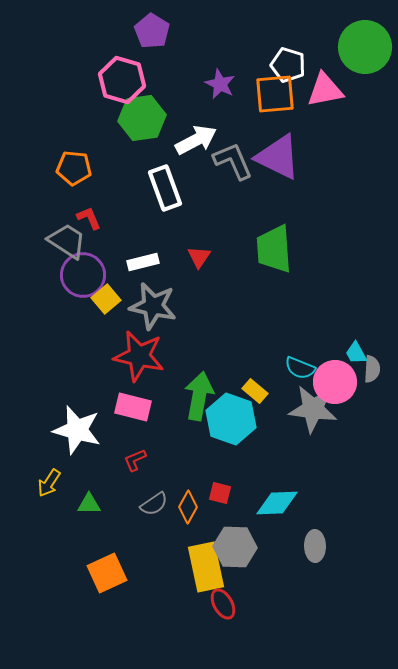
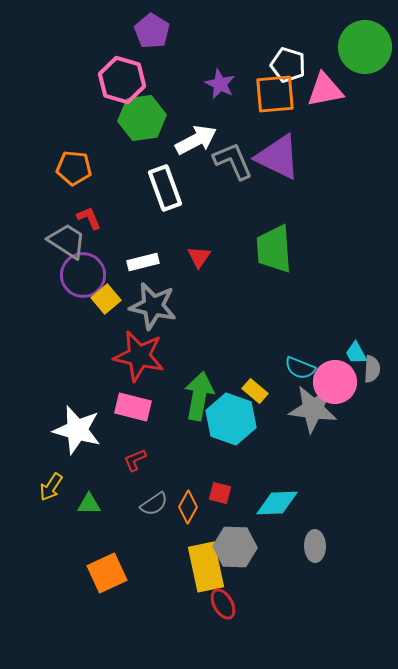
yellow arrow at (49, 483): moved 2 px right, 4 px down
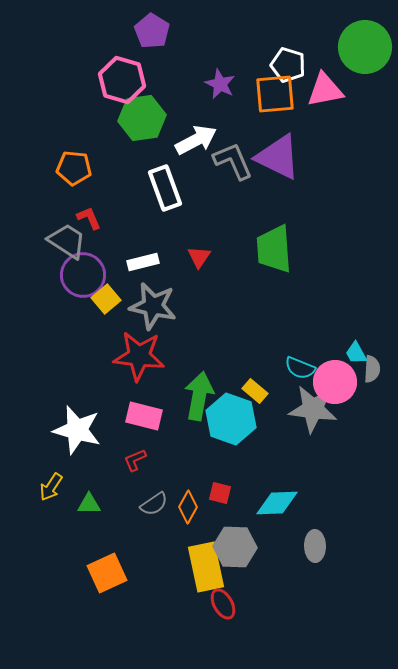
red star at (139, 356): rotated 6 degrees counterclockwise
pink rectangle at (133, 407): moved 11 px right, 9 px down
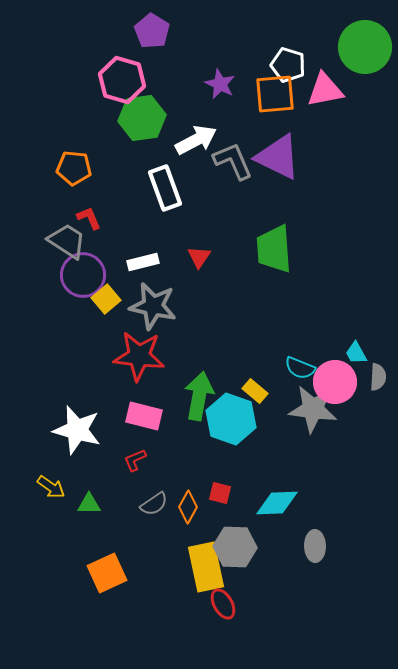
gray semicircle at (372, 369): moved 6 px right, 8 px down
yellow arrow at (51, 487): rotated 88 degrees counterclockwise
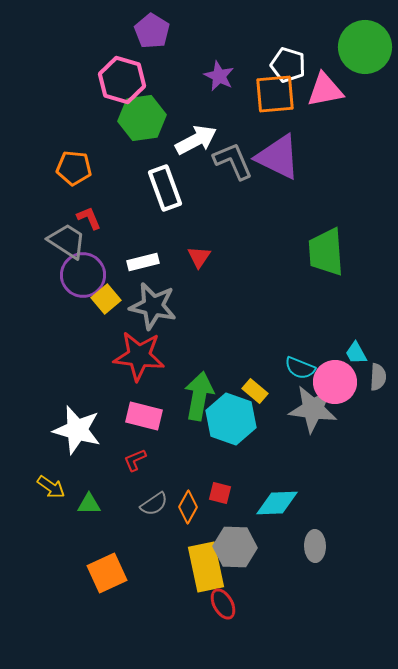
purple star at (220, 84): moved 1 px left, 8 px up
green trapezoid at (274, 249): moved 52 px right, 3 px down
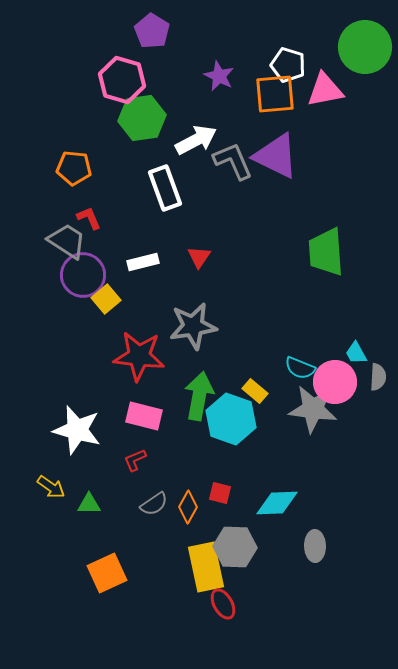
purple triangle at (278, 157): moved 2 px left, 1 px up
gray star at (153, 306): moved 40 px right, 20 px down; rotated 21 degrees counterclockwise
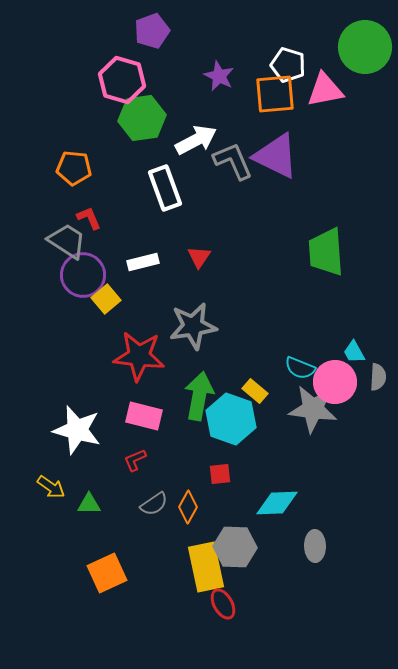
purple pentagon at (152, 31): rotated 20 degrees clockwise
cyan trapezoid at (356, 353): moved 2 px left, 1 px up
red square at (220, 493): moved 19 px up; rotated 20 degrees counterclockwise
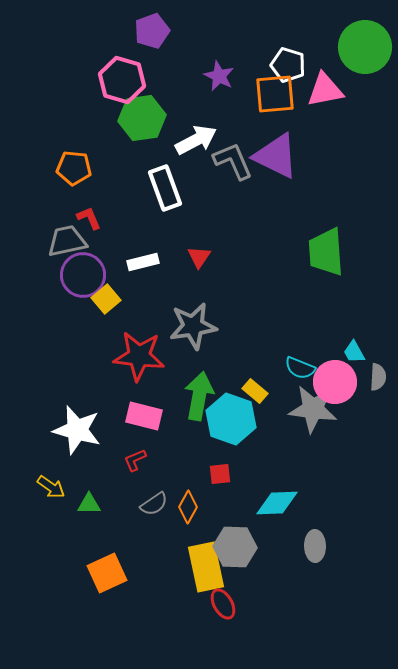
gray trapezoid at (67, 241): rotated 45 degrees counterclockwise
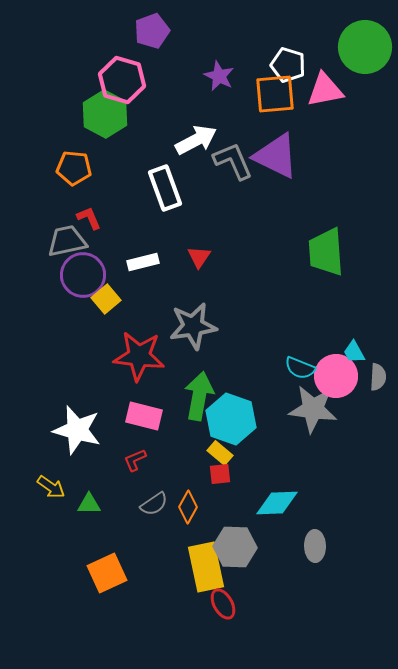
green hexagon at (142, 118): moved 37 px left, 4 px up; rotated 24 degrees counterclockwise
pink circle at (335, 382): moved 1 px right, 6 px up
yellow rectangle at (255, 391): moved 35 px left, 62 px down
